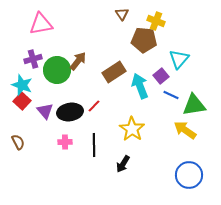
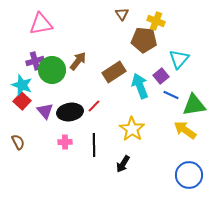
purple cross: moved 2 px right, 2 px down
green circle: moved 5 px left
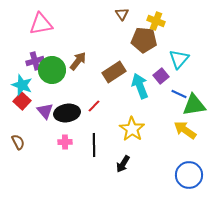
blue line: moved 8 px right, 1 px up
black ellipse: moved 3 px left, 1 px down
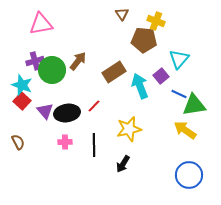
yellow star: moved 3 px left; rotated 25 degrees clockwise
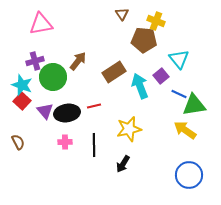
cyan triangle: rotated 20 degrees counterclockwise
green circle: moved 1 px right, 7 px down
red line: rotated 32 degrees clockwise
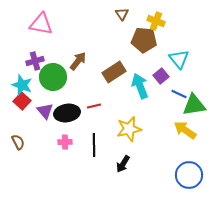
pink triangle: rotated 20 degrees clockwise
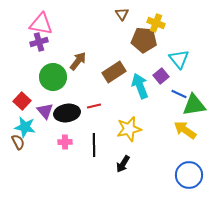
yellow cross: moved 2 px down
purple cross: moved 4 px right, 19 px up
cyan star: moved 3 px right, 42 px down; rotated 10 degrees counterclockwise
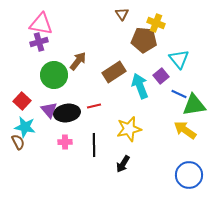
green circle: moved 1 px right, 2 px up
purple triangle: moved 4 px right, 1 px up
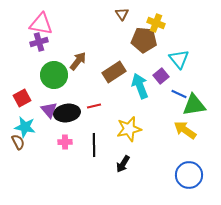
red square: moved 3 px up; rotated 18 degrees clockwise
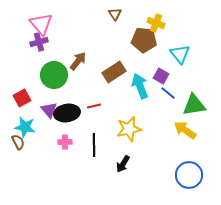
brown triangle: moved 7 px left
pink triangle: rotated 40 degrees clockwise
cyan triangle: moved 1 px right, 5 px up
purple square: rotated 21 degrees counterclockwise
blue line: moved 11 px left, 1 px up; rotated 14 degrees clockwise
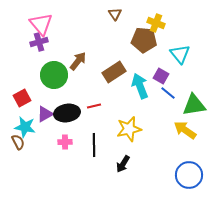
purple triangle: moved 4 px left, 4 px down; rotated 42 degrees clockwise
